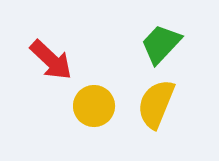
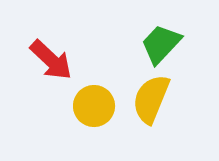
yellow semicircle: moved 5 px left, 5 px up
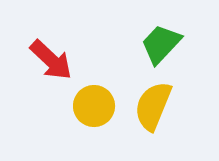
yellow semicircle: moved 2 px right, 7 px down
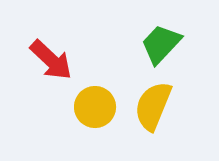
yellow circle: moved 1 px right, 1 px down
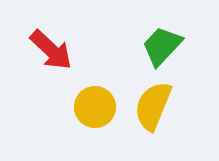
green trapezoid: moved 1 px right, 2 px down
red arrow: moved 10 px up
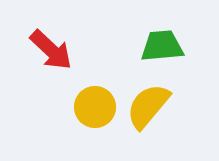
green trapezoid: rotated 42 degrees clockwise
yellow semicircle: moved 5 px left; rotated 18 degrees clockwise
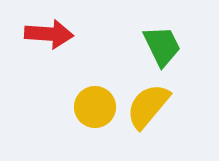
green trapezoid: rotated 69 degrees clockwise
red arrow: moved 2 px left, 16 px up; rotated 39 degrees counterclockwise
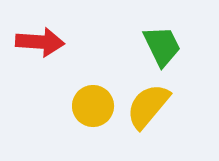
red arrow: moved 9 px left, 8 px down
yellow circle: moved 2 px left, 1 px up
